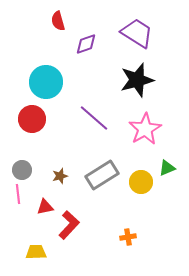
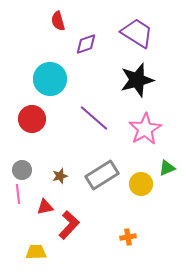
cyan circle: moved 4 px right, 3 px up
yellow circle: moved 2 px down
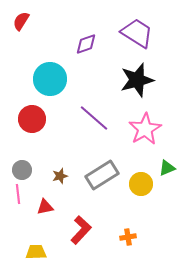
red semicircle: moved 37 px left; rotated 48 degrees clockwise
red L-shape: moved 12 px right, 5 px down
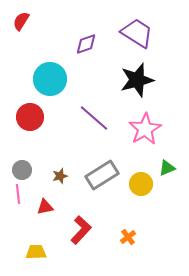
red circle: moved 2 px left, 2 px up
orange cross: rotated 28 degrees counterclockwise
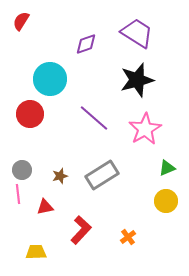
red circle: moved 3 px up
yellow circle: moved 25 px right, 17 px down
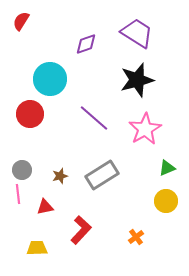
orange cross: moved 8 px right
yellow trapezoid: moved 1 px right, 4 px up
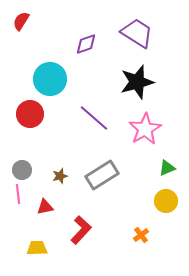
black star: moved 2 px down
orange cross: moved 5 px right, 2 px up
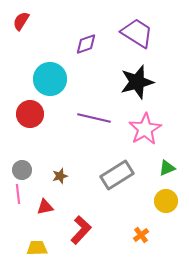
purple line: rotated 28 degrees counterclockwise
gray rectangle: moved 15 px right
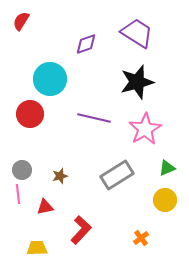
yellow circle: moved 1 px left, 1 px up
orange cross: moved 3 px down
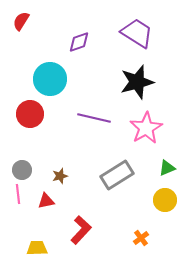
purple diamond: moved 7 px left, 2 px up
pink star: moved 1 px right, 1 px up
red triangle: moved 1 px right, 6 px up
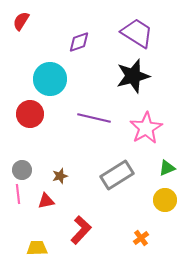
black star: moved 4 px left, 6 px up
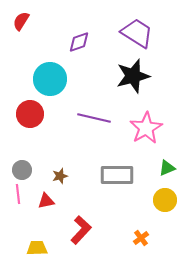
gray rectangle: rotated 32 degrees clockwise
